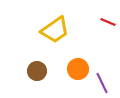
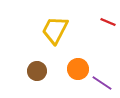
yellow trapezoid: rotated 152 degrees clockwise
purple line: rotated 30 degrees counterclockwise
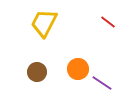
red line: rotated 14 degrees clockwise
yellow trapezoid: moved 11 px left, 7 px up
brown circle: moved 1 px down
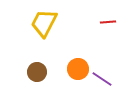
red line: rotated 42 degrees counterclockwise
purple line: moved 4 px up
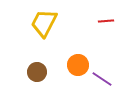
red line: moved 2 px left, 1 px up
orange circle: moved 4 px up
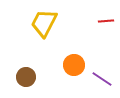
orange circle: moved 4 px left
brown circle: moved 11 px left, 5 px down
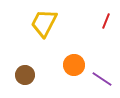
red line: rotated 63 degrees counterclockwise
brown circle: moved 1 px left, 2 px up
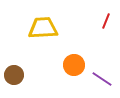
yellow trapezoid: moved 1 px left, 5 px down; rotated 60 degrees clockwise
brown circle: moved 11 px left
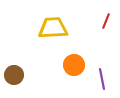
yellow trapezoid: moved 10 px right
purple line: rotated 45 degrees clockwise
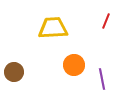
brown circle: moved 3 px up
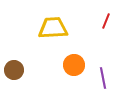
brown circle: moved 2 px up
purple line: moved 1 px right, 1 px up
